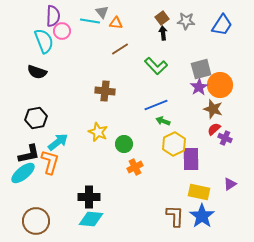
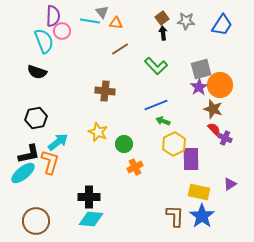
red semicircle: rotated 88 degrees clockwise
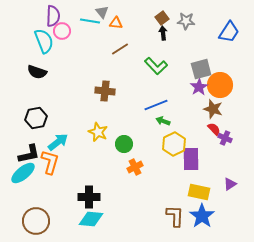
blue trapezoid: moved 7 px right, 7 px down
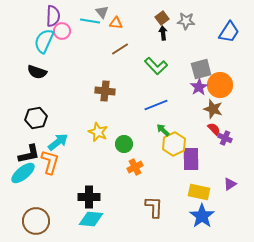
cyan semicircle: rotated 135 degrees counterclockwise
green arrow: moved 9 px down; rotated 24 degrees clockwise
brown L-shape: moved 21 px left, 9 px up
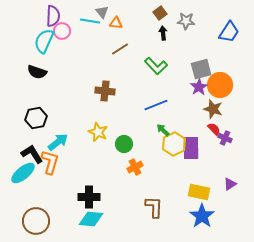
brown square: moved 2 px left, 5 px up
black L-shape: moved 3 px right; rotated 110 degrees counterclockwise
purple rectangle: moved 11 px up
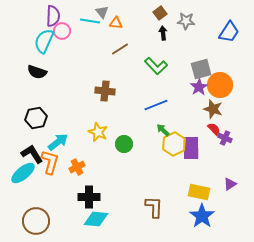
orange cross: moved 58 px left
cyan diamond: moved 5 px right
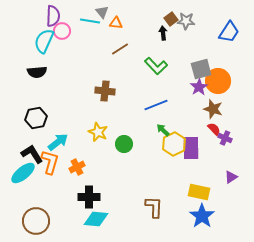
brown square: moved 11 px right, 6 px down
black semicircle: rotated 24 degrees counterclockwise
orange circle: moved 2 px left, 4 px up
purple triangle: moved 1 px right, 7 px up
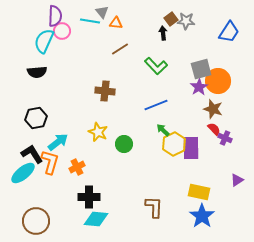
purple semicircle: moved 2 px right
purple triangle: moved 6 px right, 3 px down
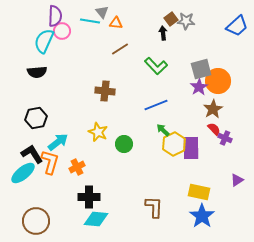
blue trapezoid: moved 8 px right, 6 px up; rotated 15 degrees clockwise
brown star: rotated 24 degrees clockwise
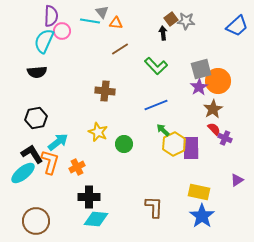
purple semicircle: moved 4 px left
